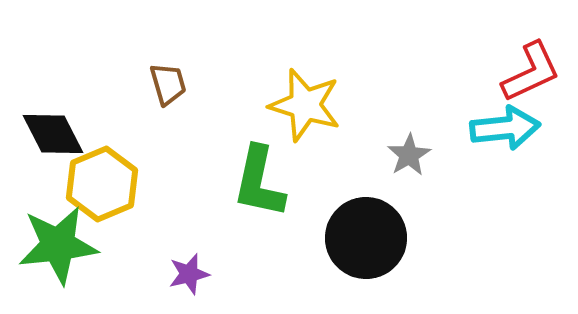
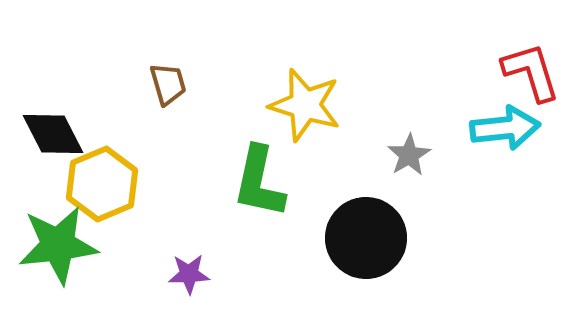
red L-shape: rotated 82 degrees counterclockwise
purple star: rotated 12 degrees clockwise
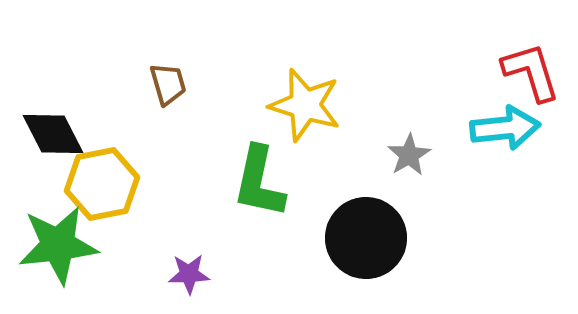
yellow hexagon: rotated 12 degrees clockwise
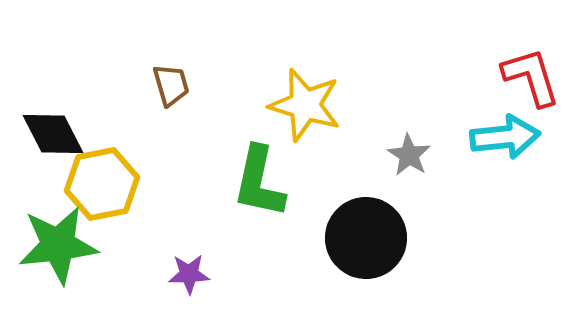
red L-shape: moved 5 px down
brown trapezoid: moved 3 px right, 1 px down
cyan arrow: moved 9 px down
gray star: rotated 9 degrees counterclockwise
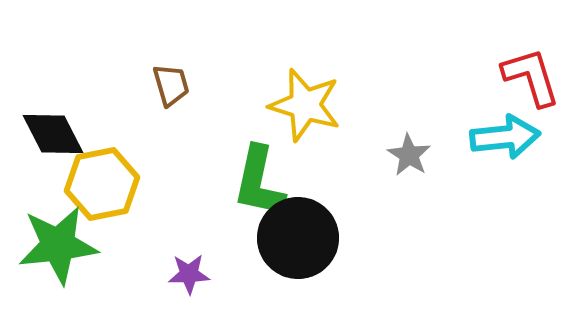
black circle: moved 68 px left
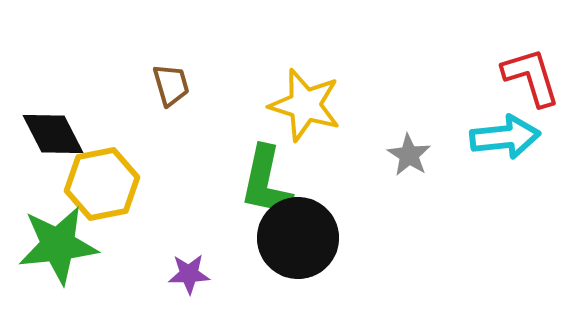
green L-shape: moved 7 px right
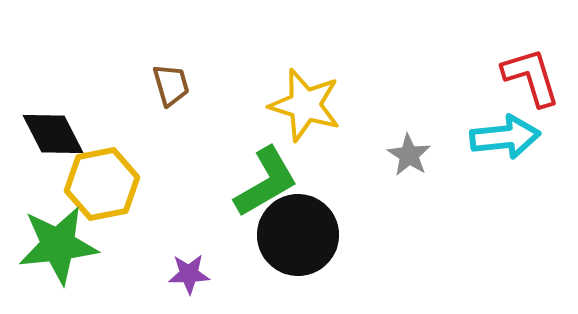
green L-shape: rotated 132 degrees counterclockwise
black circle: moved 3 px up
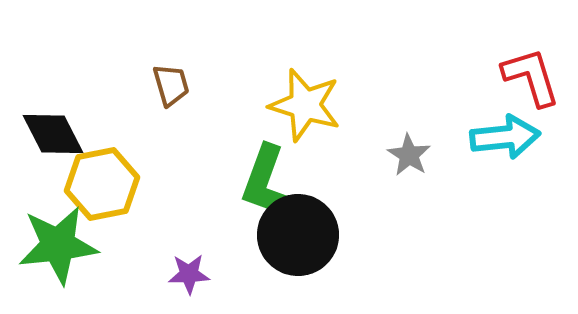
green L-shape: rotated 140 degrees clockwise
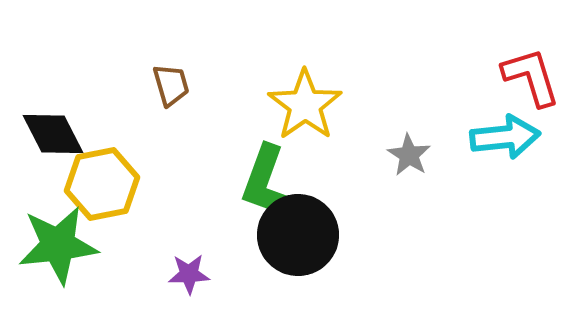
yellow star: rotated 20 degrees clockwise
